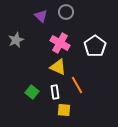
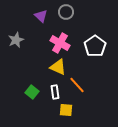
orange line: rotated 12 degrees counterclockwise
yellow square: moved 2 px right
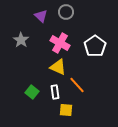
gray star: moved 5 px right; rotated 14 degrees counterclockwise
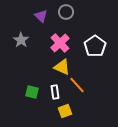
pink cross: rotated 18 degrees clockwise
yellow triangle: moved 4 px right
green square: rotated 24 degrees counterclockwise
yellow square: moved 1 px left, 1 px down; rotated 24 degrees counterclockwise
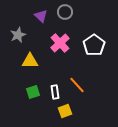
gray circle: moved 1 px left
gray star: moved 3 px left, 5 px up; rotated 14 degrees clockwise
white pentagon: moved 1 px left, 1 px up
yellow triangle: moved 32 px left, 6 px up; rotated 24 degrees counterclockwise
green square: moved 1 px right; rotated 32 degrees counterclockwise
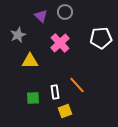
white pentagon: moved 7 px right, 7 px up; rotated 30 degrees clockwise
green square: moved 6 px down; rotated 16 degrees clockwise
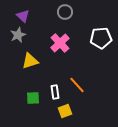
purple triangle: moved 18 px left
yellow triangle: rotated 18 degrees counterclockwise
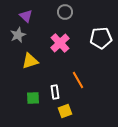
purple triangle: moved 3 px right
orange line: moved 1 px right, 5 px up; rotated 12 degrees clockwise
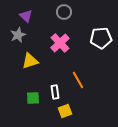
gray circle: moved 1 px left
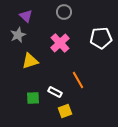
white rectangle: rotated 56 degrees counterclockwise
